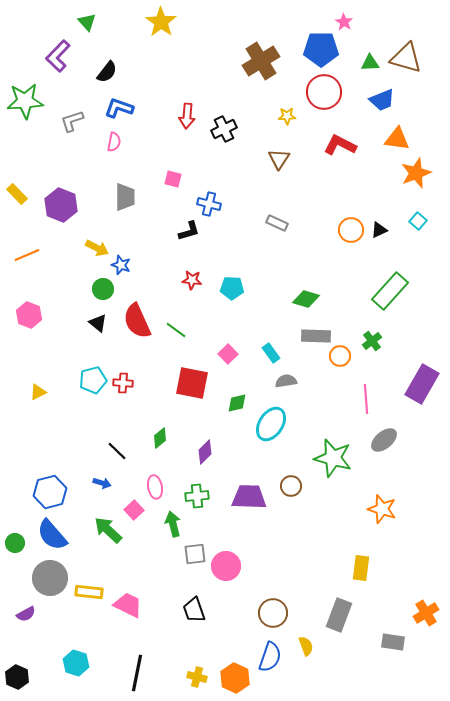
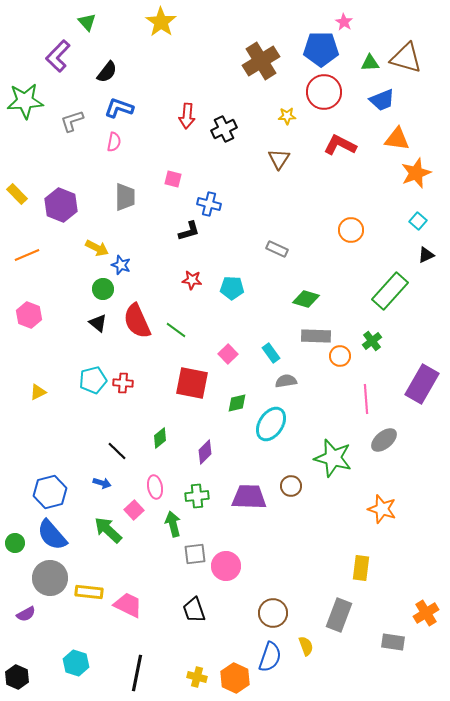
gray rectangle at (277, 223): moved 26 px down
black triangle at (379, 230): moved 47 px right, 25 px down
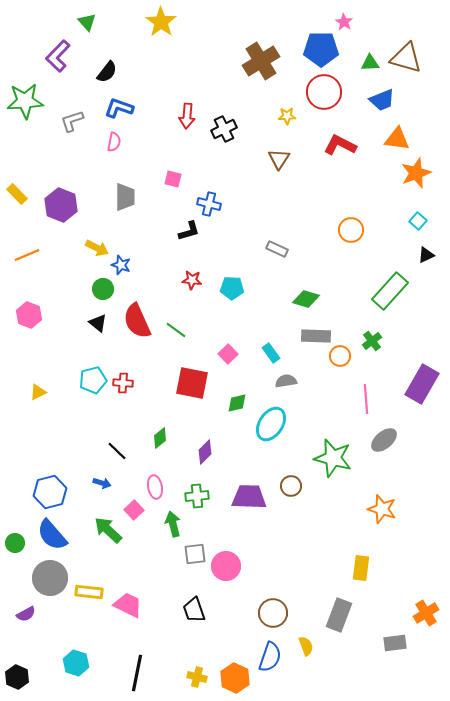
gray rectangle at (393, 642): moved 2 px right, 1 px down; rotated 15 degrees counterclockwise
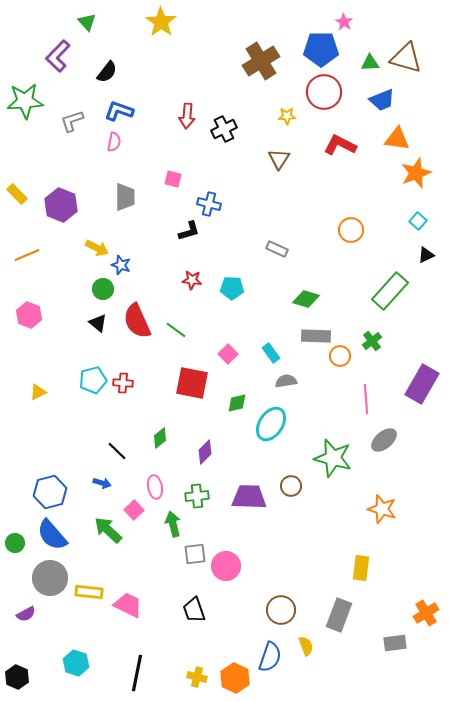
blue L-shape at (119, 108): moved 3 px down
brown circle at (273, 613): moved 8 px right, 3 px up
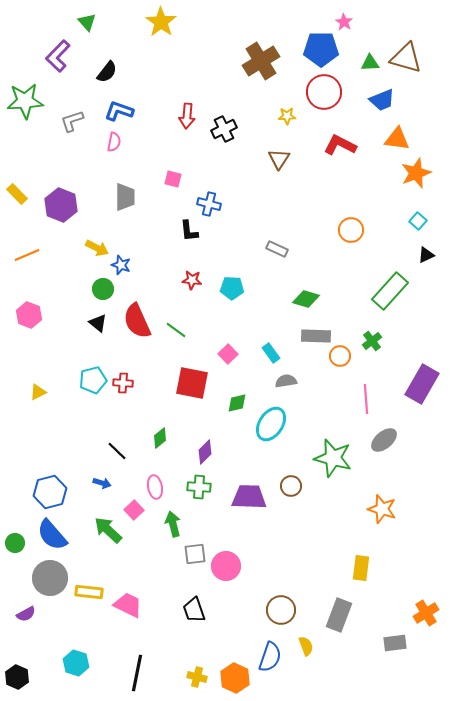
black L-shape at (189, 231): rotated 100 degrees clockwise
green cross at (197, 496): moved 2 px right, 9 px up; rotated 10 degrees clockwise
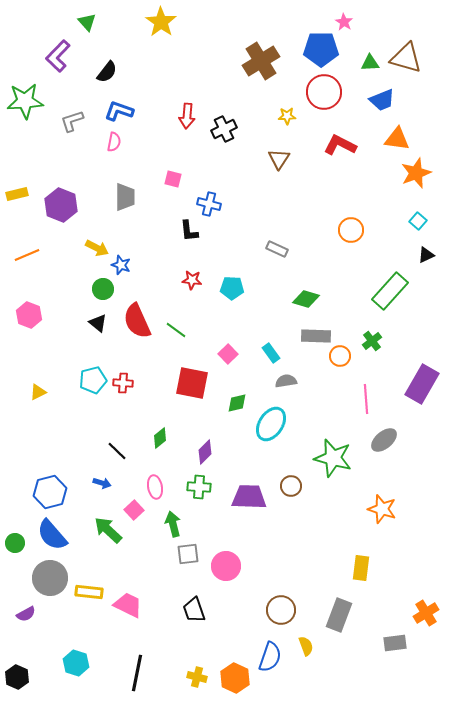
yellow rectangle at (17, 194): rotated 60 degrees counterclockwise
gray square at (195, 554): moved 7 px left
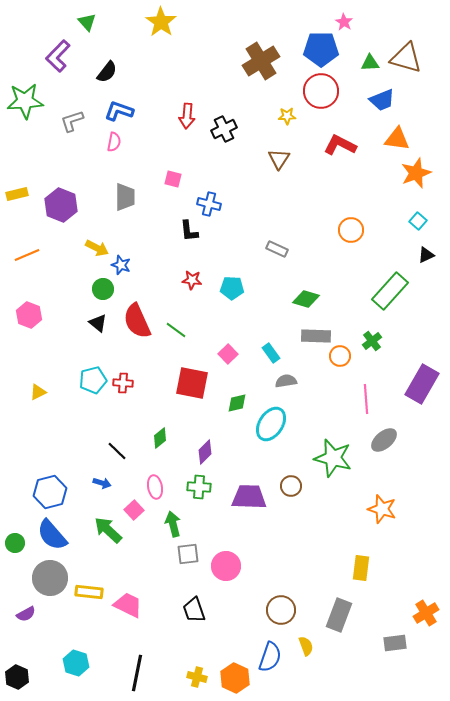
red circle at (324, 92): moved 3 px left, 1 px up
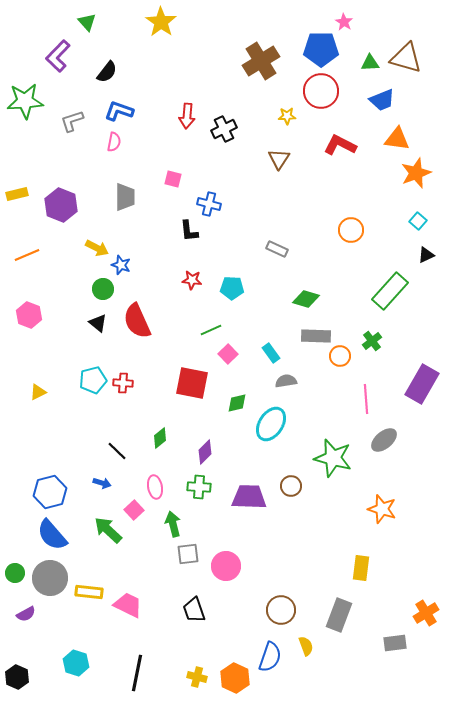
green line at (176, 330): moved 35 px right; rotated 60 degrees counterclockwise
green circle at (15, 543): moved 30 px down
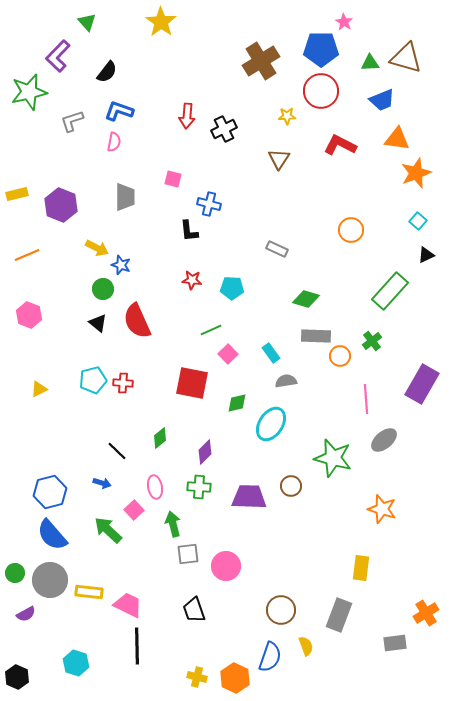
green star at (25, 101): moved 4 px right, 9 px up; rotated 9 degrees counterclockwise
yellow triangle at (38, 392): moved 1 px right, 3 px up
gray circle at (50, 578): moved 2 px down
black line at (137, 673): moved 27 px up; rotated 12 degrees counterclockwise
